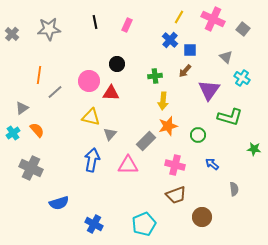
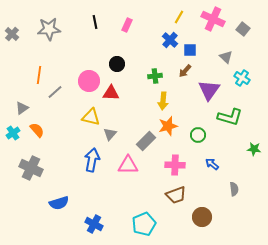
pink cross at (175, 165): rotated 12 degrees counterclockwise
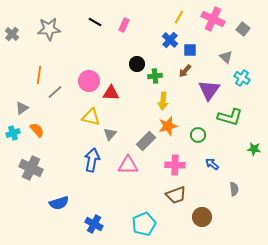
black line at (95, 22): rotated 48 degrees counterclockwise
pink rectangle at (127, 25): moved 3 px left
black circle at (117, 64): moved 20 px right
cyan cross at (13, 133): rotated 16 degrees clockwise
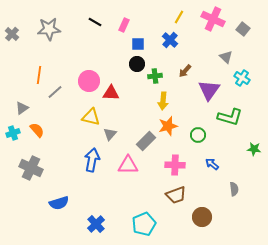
blue square at (190, 50): moved 52 px left, 6 px up
blue cross at (94, 224): moved 2 px right; rotated 18 degrees clockwise
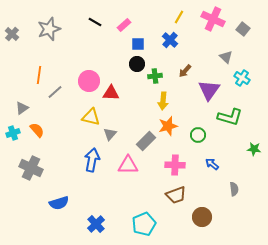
pink rectangle at (124, 25): rotated 24 degrees clockwise
gray star at (49, 29): rotated 15 degrees counterclockwise
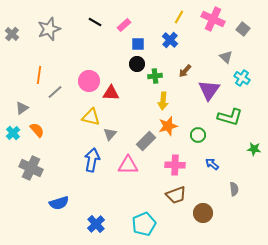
cyan cross at (13, 133): rotated 24 degrees counterclockwise
brown circle at (202, 217): moved 1 px right, 4 px up
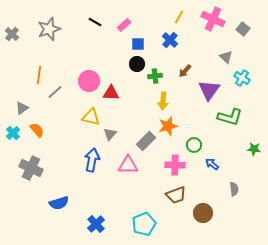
green circle at (198, 135): moved 4 px left, 10 px down
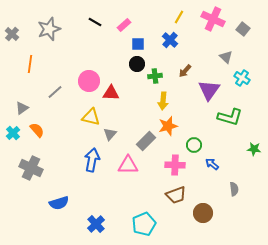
orange line at (39, 75): moved 9 px left, 11 px up
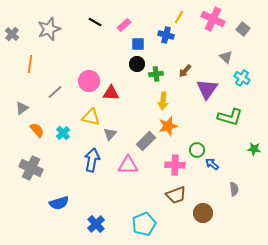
blue cross at (170, 40): moved 4 px left, 5 px up; rotated 28 degrees counterclockwise
green cross at (155, 76): moved 1 px right, 2 px up
purple triangle at (209, 90): moved 2 px left, 1 px up
cyan cross at (13, 133): moved 50 px right
green circle at (194, 145): moved 3 px right, 5 px down
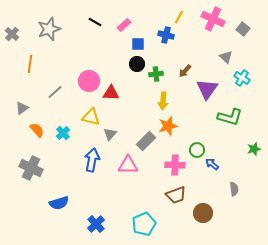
green star at (254, 149): rotated 24 degrees counterclockwise
